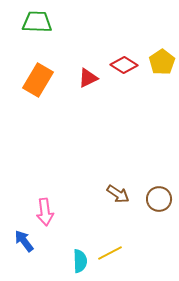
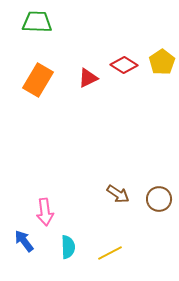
cyan semicircle: moved 12 px left, 14 px up
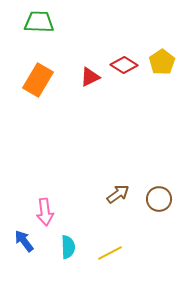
green trapezoid: moved 2 px right
red triangle: moved 2 px right, 1 px up
brown arrow: rotated 70 degrees counterclockwise
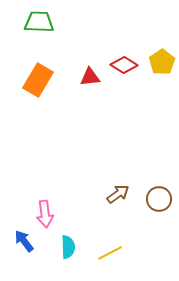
red triangle: rotated 20 degrees clockwise
pink arrow: moved 2 px down
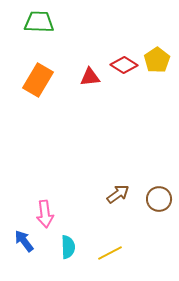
yellow pentagon: moved 5 px left, 2 px up
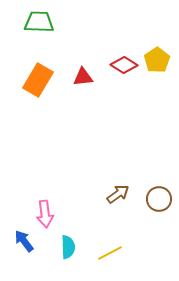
red triangle: moved 7 px left
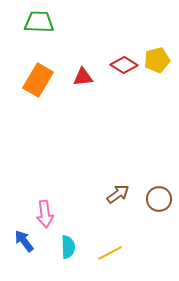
yellow pentagon: rotated 20 degrees clockwise
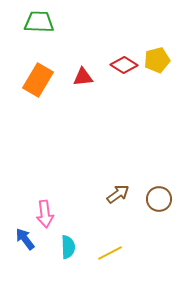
blue arrow: moved 1 px right, 2 px up
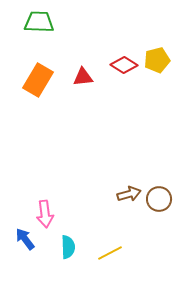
brown arrow: moved 11 px right; rotated 20 degrees clockwise
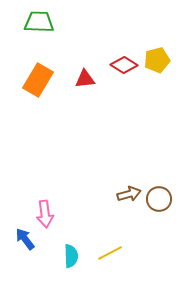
red triangle: moved 2 px right, 2 px down
cyan semicircle: moved 3 px right, 9 px down
